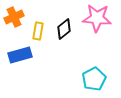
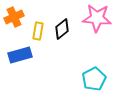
black diamond: moved 2 px left
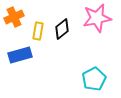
pink star: rotated 16 degrees counterclockwise
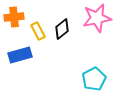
orange cross: rotated 18 degrees clockwise
yellow rectangle: rotated 36 degrees counterclockwise
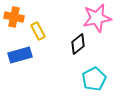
orange cross: rotated 18 degrees clockwise
black diamond: moved 16 px right, 15 px down
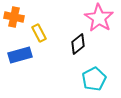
pink star: moved 2 px right; rotated 28 degrees counterclockwise
yellow rectangle: moved 1 px right, 2 px down
